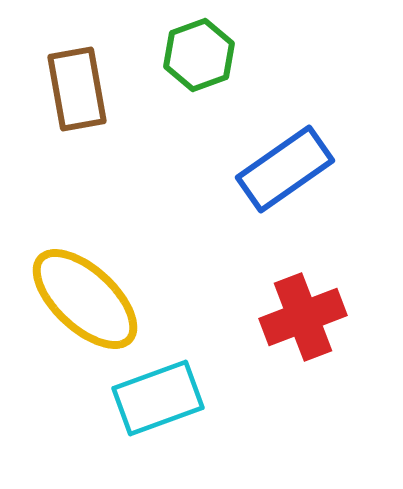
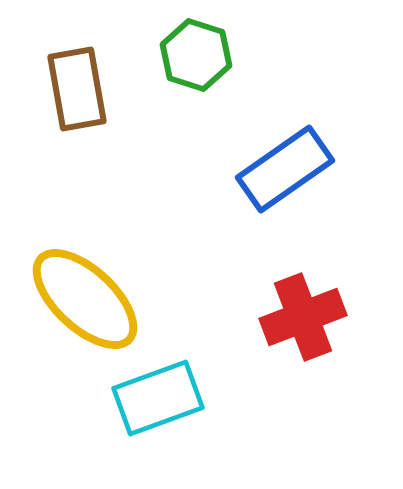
green hexagon: moved 3 px left; rotated 22 degrees counterclockwise
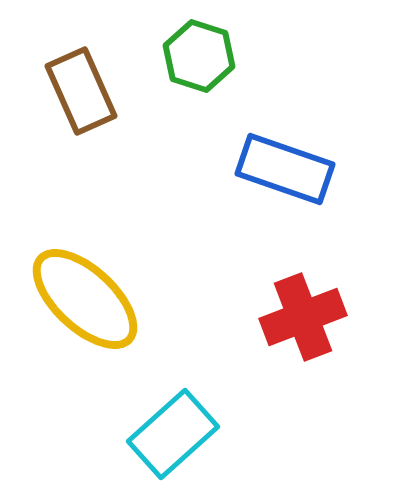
green hexagon: moved 3 px right, 1 px down
brown rectangle: moved 4 px right, 2 px down; rotated 14 degrees counterclockwise
blue rectangle: rotated 54 degrees clockwise
cyan rectangle: moved 15 px right, 36 px down; rotated 22 degrees counterclockwise
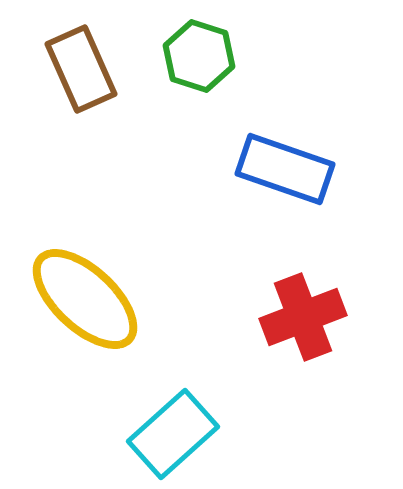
brown rectangle: moved 22 px up
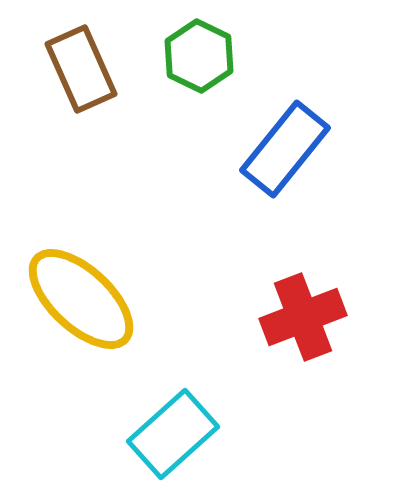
green hexagon: rotated 8 degrees clockwise
blue rectangle: moved 20 px up; rotated 70 degrees counterclockwise
yellow ellipse: moved 4 px left
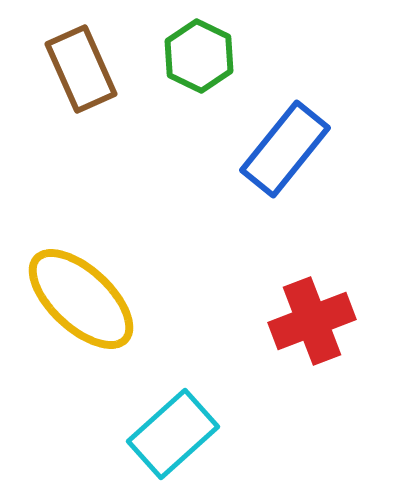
red cross: moved 9 px right, 4 px down
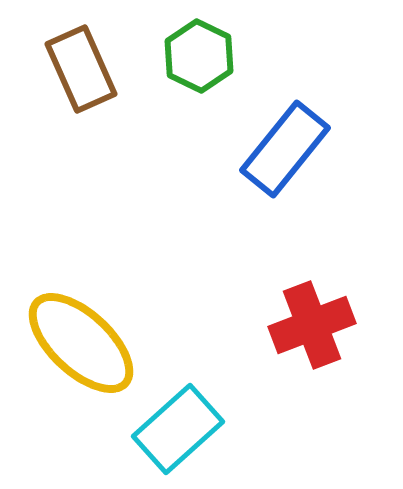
yellow ellipse: moved 44 px down
red cross: moved 4 px down
cyan rectangle: moved 5 px right, 5 px up
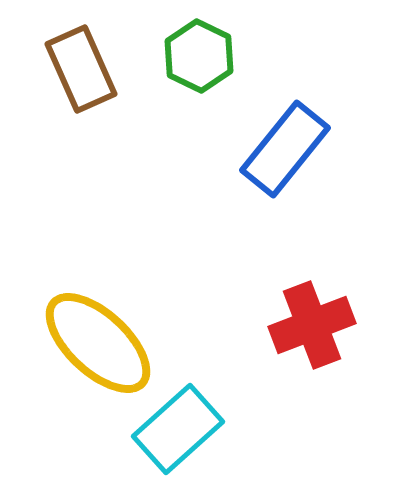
yellow ellipse: moved 17 px right
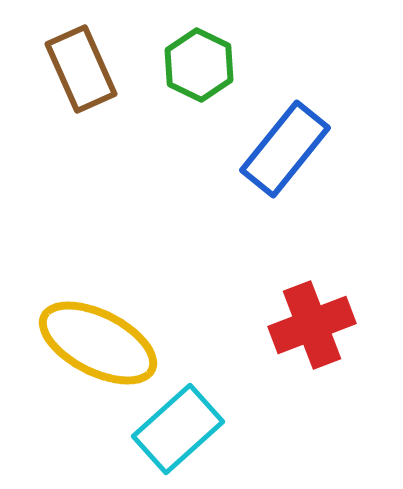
green hexagon: moved 9 px down
yellow ellipse: rotated 16 degrees counterclockwise
